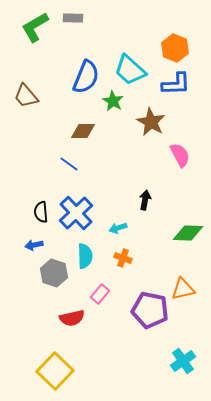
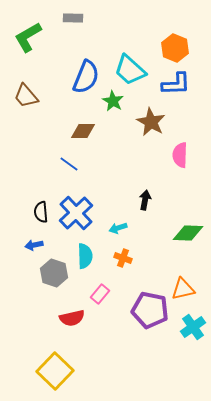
green L-shape: moved 7 px left, 10 px down
pink semicircle: rotated 150 degrees counterclockwise
cyan cross: moved 10 px right, 34 px up
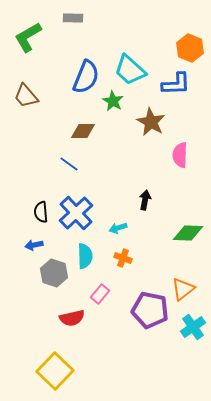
orange hexagon: moved 15 px right
orange triangle: rotated 25 degrees counterclockwise
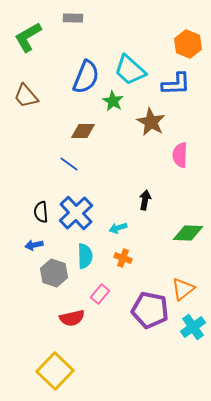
orange hexagon: moved 2 px left, 4 px up
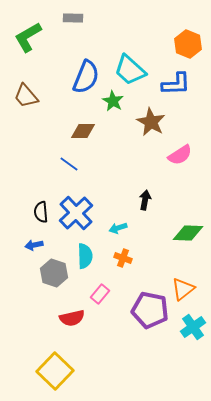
pink semicircle: rotated 125 degrees counterclockwise
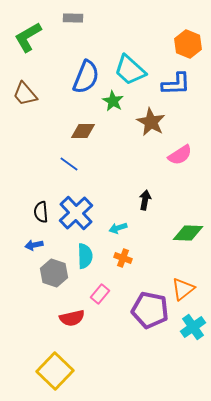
brown trapezoid: moved 1 px left, 2 px up
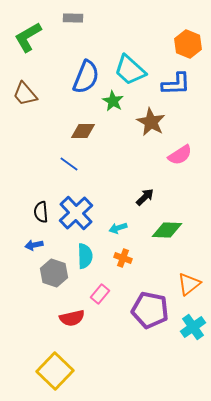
black arrow: moved 3 px up; rotated 36 degrees clockwise
green diamond: moved 21 px left, 3 px up
orange triangle: moved 6 px right, 5 px up
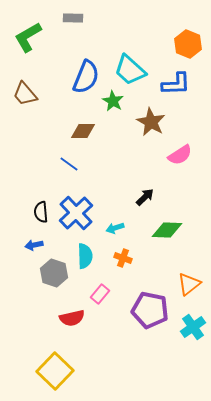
cyan arrow: moved 3 px left
